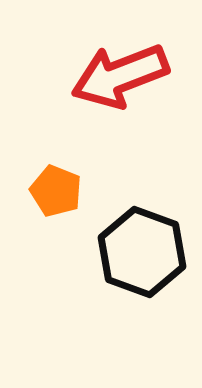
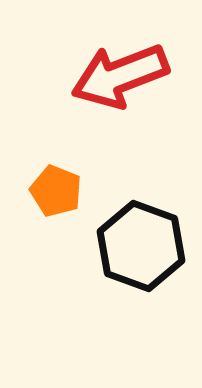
black hexagon: moved 1 px left, 6 px up
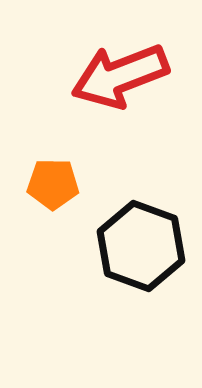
orange pentagon: moved 3 px left, 7 px up; rotated 21 degrees counterclockwise
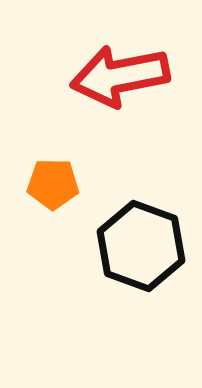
red arrow: rotated 10 degrees clockwise
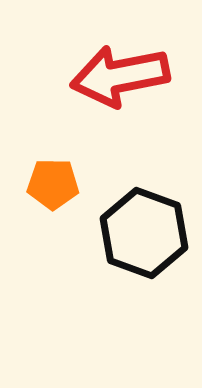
black hexagon: moved 3 px right, 13 px up
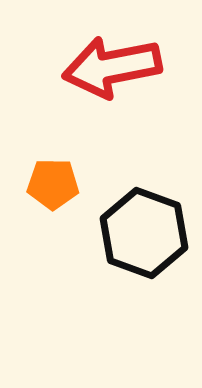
red arrow: moved 8 px left, 9 px up
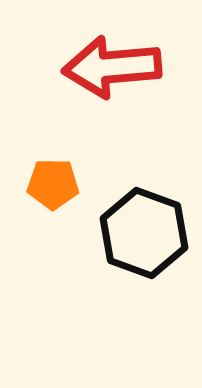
red arrow: rotated 6 degrees clockwise
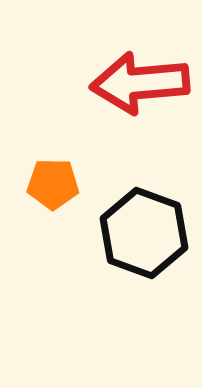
red arrow: moved 28 px right, 16 px down
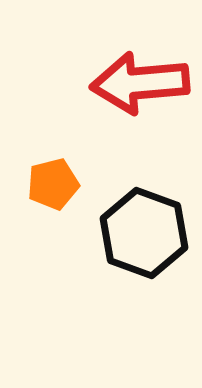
orange pentagon: rotated 15 degrees counterclockwise
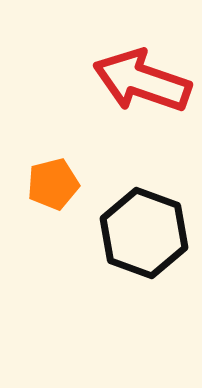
red arrow: moved 2 px right, 2 px up; rotated 24 degrees clockwise
